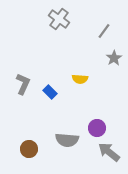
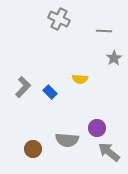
gray cross: rotated 10 degrees counterclockwise
gray line: rotated 56 degrees clockwise
gray L-shape: moved 3 px down; rotated 20 degrees clockwise
brown circle: moved 4 px right
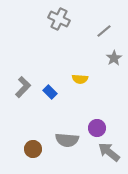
gray line: rotated 42 degrees counterclockwise
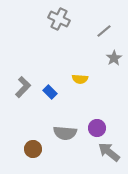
gray semicircle: moved 2 px left, 7 px up
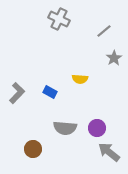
gray L-shape: moved 6 px left, 6 px down
blue rectangle: rotated 16 degrees counterclockwise
gray semicircle: moved 5 px up
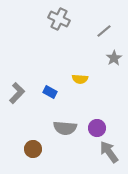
gray arrow: rotated 15 degrees clockwise
